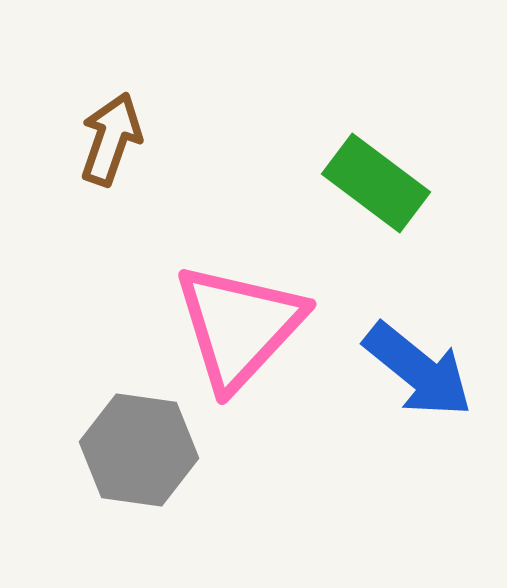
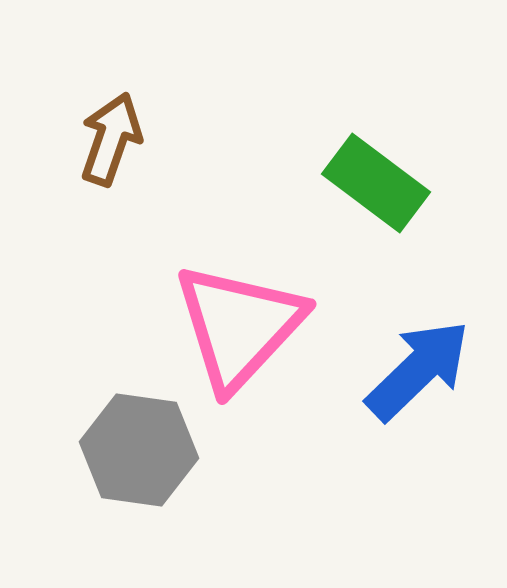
blue arrow: rotated 83 degrees counterclockwise
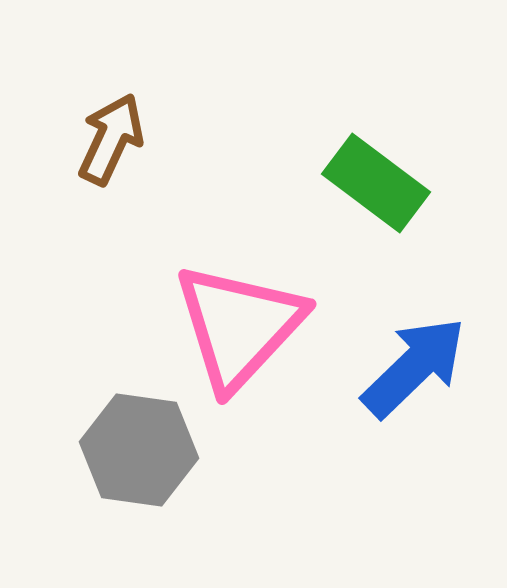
brown arrow: rotated 6 degrees clockwise
blue arrow: moved 4 px left, 3 px up
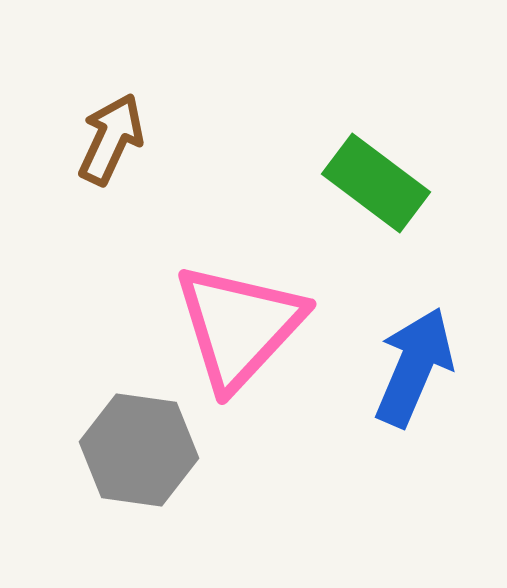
blue arrow: rotated 23 degrees counterclockwise
